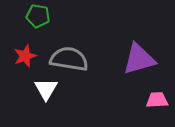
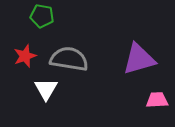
green pentagon: moved 4 px right
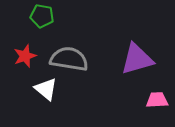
purple triangle: moved 2 px left
white triangle: rotated 20 degrees counterclockwise
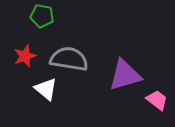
purple triangle: moved 12 px left, 16 px down
pink trapezoid: rotated 40 degrees clockwise
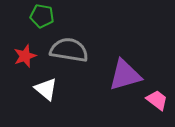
gray semicircle: moved 9 px up
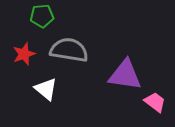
green pentagon: rotated 15 degrees counterclockwise
red star: moved 1 px left, 2 px up
purple triangle: rotated 24 degrees clockwise
pink trapezoid: moved 2 px left, 2 px down
